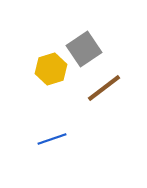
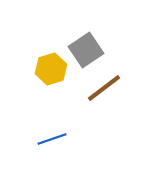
gray square: moved 2 px right, 1 px down
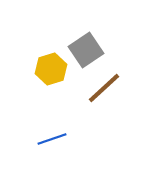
brown line: rotated 6 degrees counterclockwise
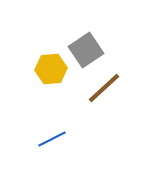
yellow hexagon: rotated 12 degrees clockwise
blue line: rotated 8 degrees counterclockwise
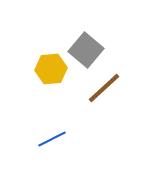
gray square: rotated 16 degrees counterclockwise
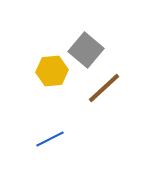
yellow hexagon: moved 1 px right, 2 px down
blue line: moved 2 px left
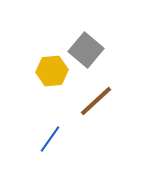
brown line: moved 8 px left, 13 px down
blue line: rotated 28 degrees counterclockwise
